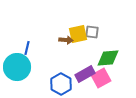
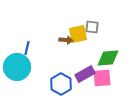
gray square: moved 5 px up
pink square: moved 1 px right; rotated 24 degrees clockwise
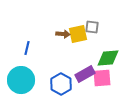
brown arrow: moved 3 px left, 6 px up
cyan circle: moved 4 px right, 13 px down
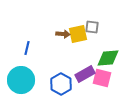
pink square: rotated 18 degrees clockwise
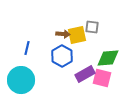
yellow square: moved 1 px left, 1 px down
blue hexagon: moved 1 px right, 28 px up
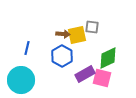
green diamond: rotated 20 degrees counterclockwise
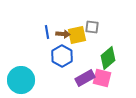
blue line: moved 20 px right, 16 px up; rotated 24 degrees counterclockwise
green diamond: rotated 15 degrees counterclockwise
purple rectangle: moved 4 px down
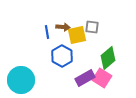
brown arrow: moved 7 px up
pink square: rotated 18 degrees clockwise
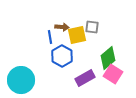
brown arrow: moved 1 px left
blue line: moved 3 px right, 5 px down
pink square: moved 11 px right, 4 px up
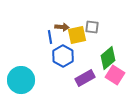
blue hexagon: moved 1 px right
pink square: moved 2 px right, 1 px down
